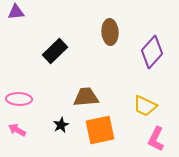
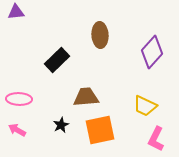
brown ellipse: moved 10 px left, 3 px down
black rectangle: moved 2 px right, 9 px down
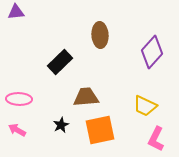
black rectangle: moved 3 px right, 2 px down
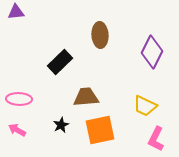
purple diamond: rotated 16 degrees counterclockwise
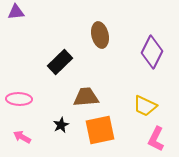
brown ellipse: rotated 10 degrees counterclockwise
pink arrow: moved 5 px right, 7 px down
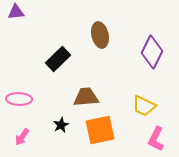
black rectangle: moved 2 px left, 3 px up
yellow trapezoid: moved 1 px left
pink arrow: rotated 84 degrees counterclockwise
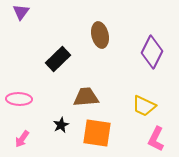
purple triangle: moved 5 px right; rotated 48 degrees counterclockwise
orange square: moved 3 px left, 3 px down; rotated 20 degrees clockwise
pink arrow: moved 2 px down
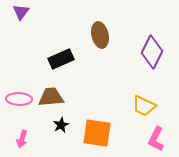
black rectangle: moved 3 px right; rotated 20 degrees clockwise
brown trapezoid: moved 35 px left
pink arrow: rotated 18 degrees counterclockwise
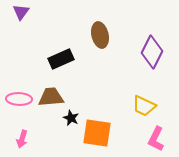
black star: moved 10 px right, 7 px up; rotated 21 degrees counterclockwise
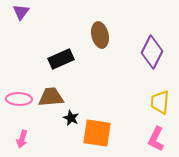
yellow trapezoid: moved 16 px right, 4 px up; rotated 70 degrees clockwise
